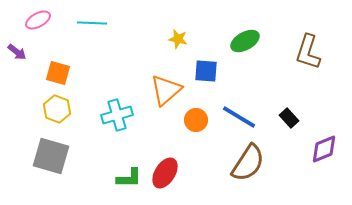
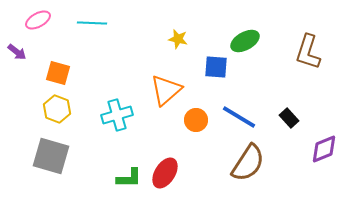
blue square: moved 10 px right, 4 px up
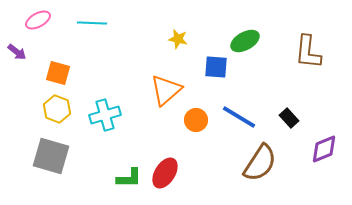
brown L-shape: rotated 12 degrees counterclockwise
cyan cross: moved 12 px left
brown semicircle: moved 12 px right
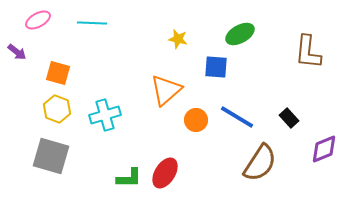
green ellipse: moved 5 px left, 7 px up
blue line: moved 2 px left
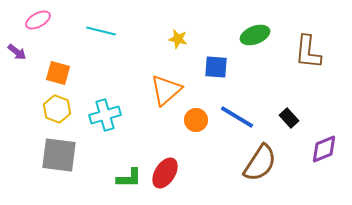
cyan line: moved 9 px right, 8 px down; rotated 12 degrees clockwise
green ellipse: moved 15 px right, 1 px down; rotated 8 degrees clockwise
gray square: moved 8 px right, 1 px up; rotated 9 degrees counterclockwise
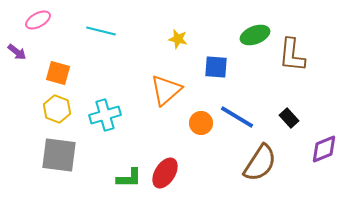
brown L-shape: moved 16 px left, 3 px down
orange circle: moved 5 px right, 3 px down
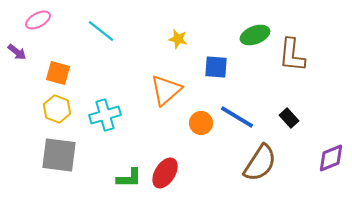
cyan line: rotated 24 degrees clockwise
purple diamond: moved 7 px right, 9 px down
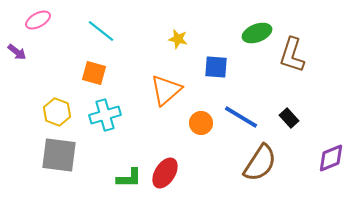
green ellipse: moved 2 px right, 2 px up
brown L-shape: rotated 12 degrees clockwise
orange square: moved 36 px right
yellow hexagon: moved 3 px down
blue line: moved 4 px right
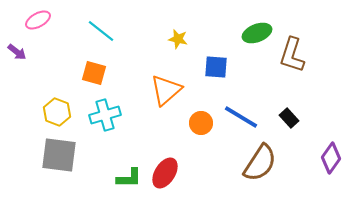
purple diamond: rotated 32 degrees counterclockwise
